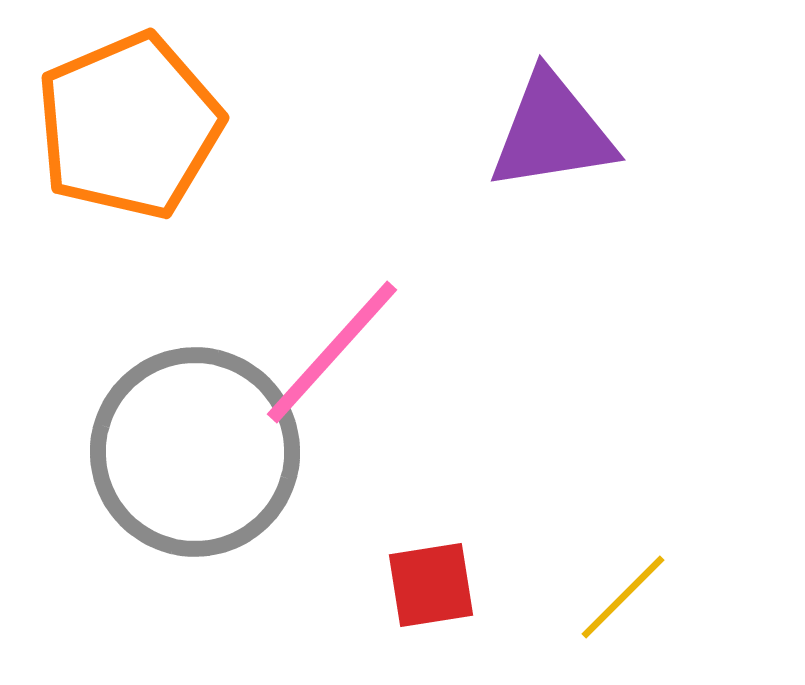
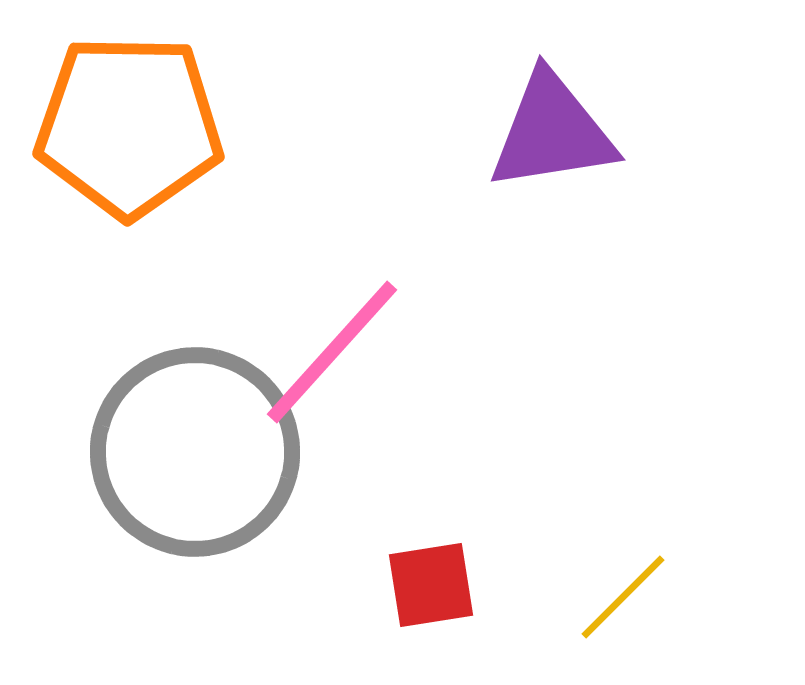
orange pentagon: rotated 24 degrees clockwise
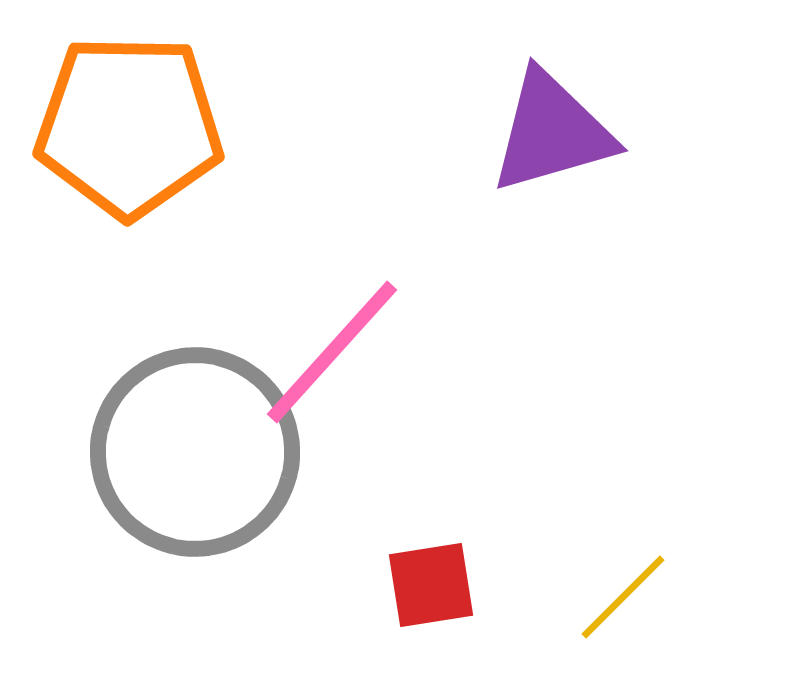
purple triangle: rotated 7 degrees counterclockwise
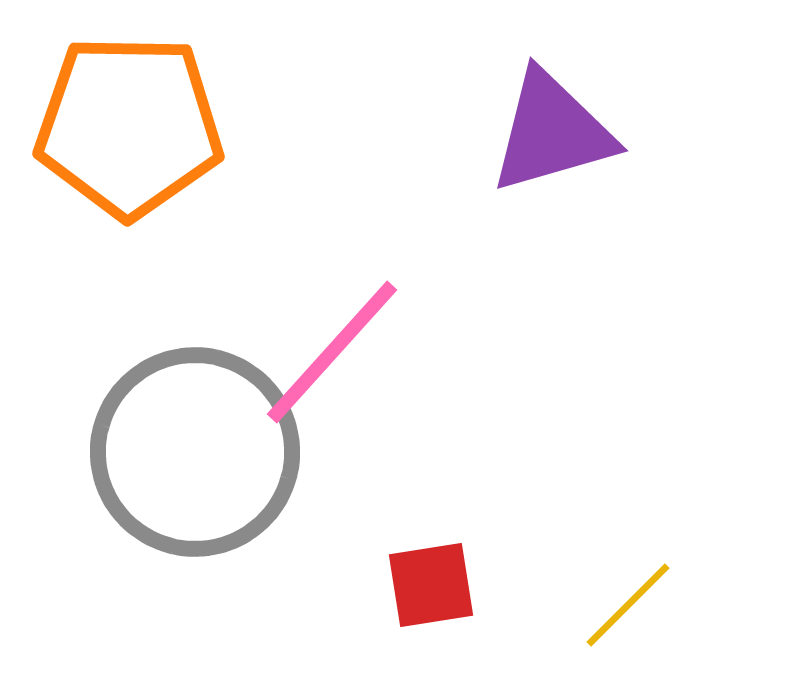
yellow line: moved 5 px right, 8 px down
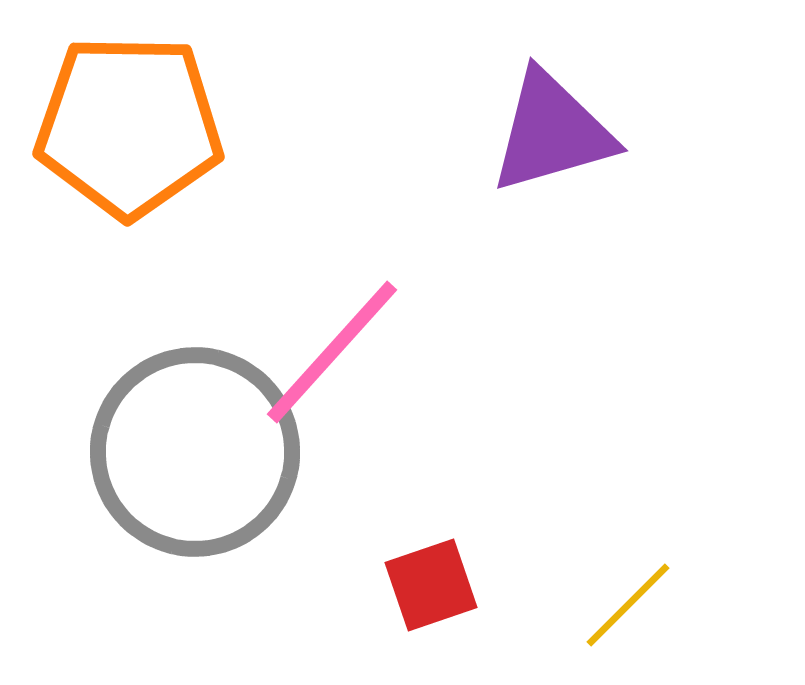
red square: rotated 10 degrees counterclockwise
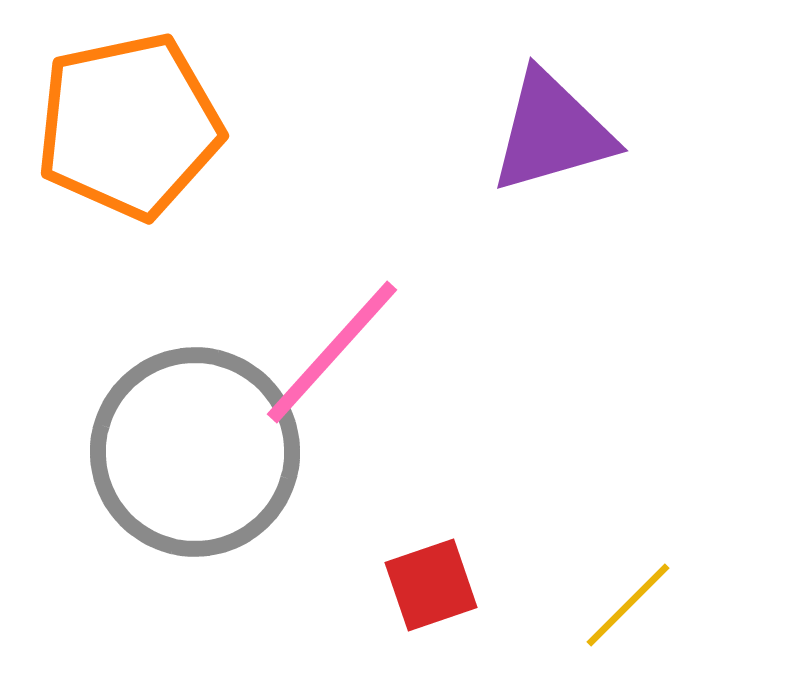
orange pentagon: rotated 13 degrees counterclockwise
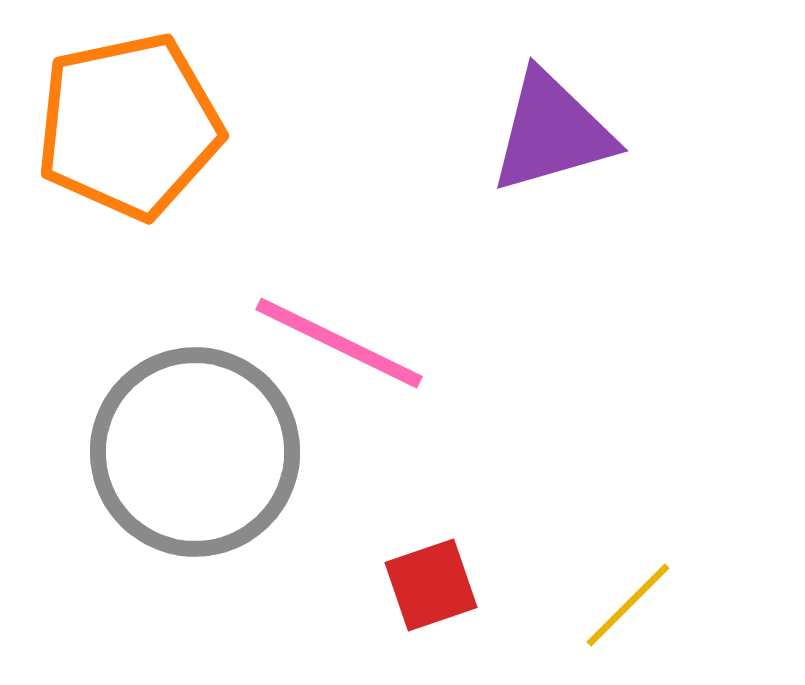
pink line: moved 7 px right, 9 px up; rotated 74 degrees clockwise
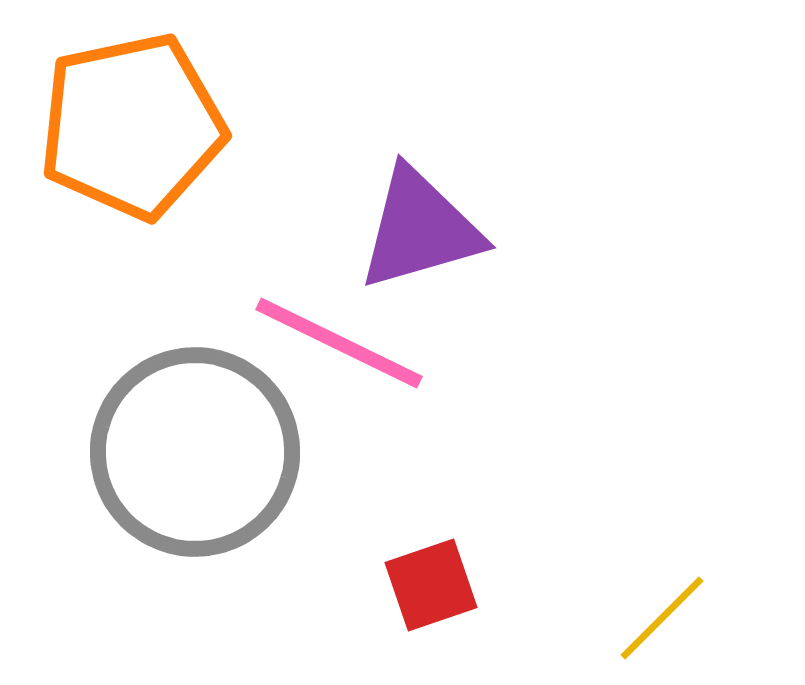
orange pentagon: moved 3 px right
purple triangle: moved 132 px left, 97 px down
yellow line: moved 34 px right, 13 px down
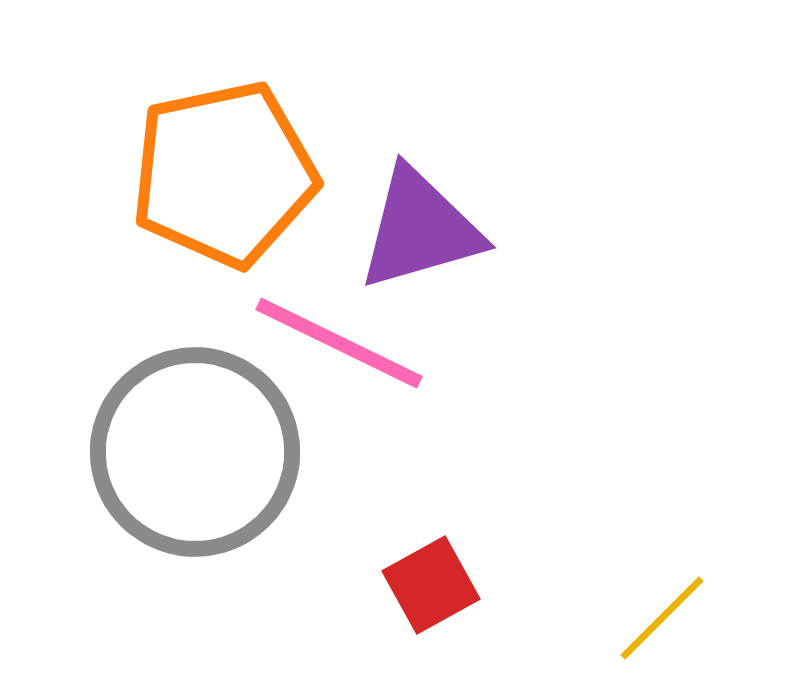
orange pentagon: moved 92 px right, 48 px down
red square: rotated 10 degrees counterclockwise
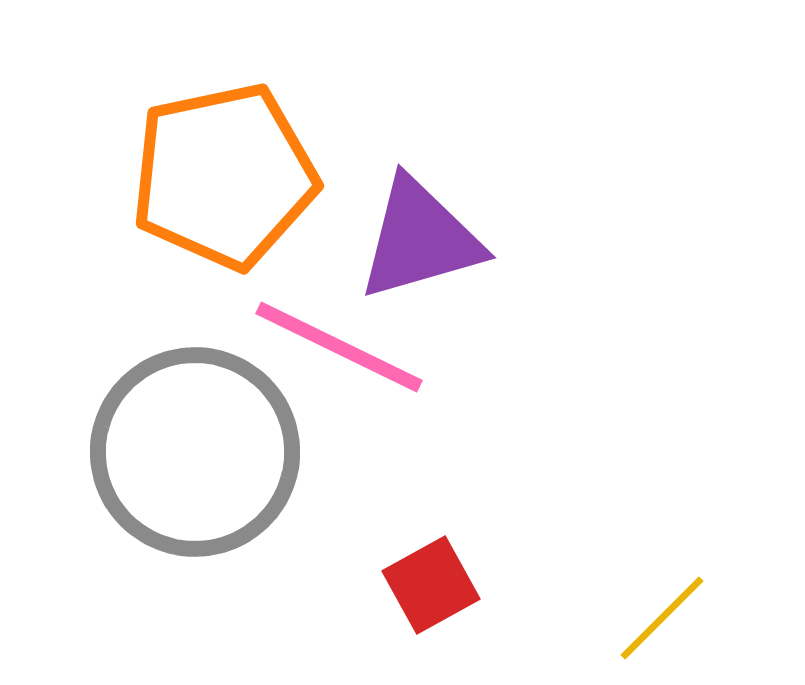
orange pentagon: moved 2 px down
purple triangle: moved 10 px down
pink line: moved 4 px down
